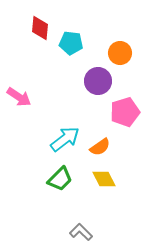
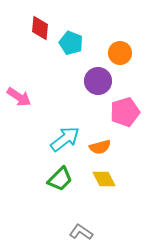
cyan pentagon: rotated 15 degrees clockwise
orange semicircle: rotated 20 degrees clockwise
gray L-shape: rotated 10 degrees counterclockwise
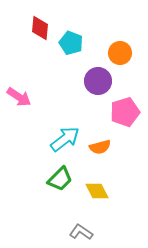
yellow diamond: moved 7 px left, 12 px down
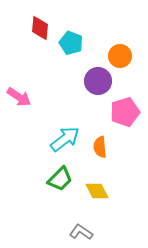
orange circle: moved 3 px down
orange semicircle: rotated 100 degrees clockwise
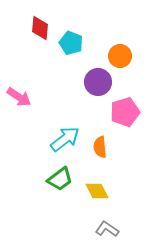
purple circle: moved 1 px down
green trapezoid: rotated 8 degrees clockwise
gray L-shape: moved 26 px right, 3 px up
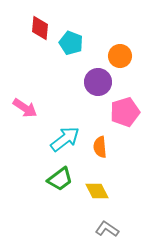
pink arrow: moved 6 px right, 11 px down
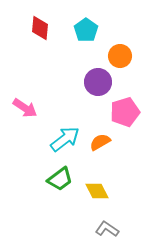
cyan pentagon: moved 15 px right, 13 px up; rotated 15 degrees clockwise
orange semicircle: moved 5 px up; rotated 65 degrees clockwise
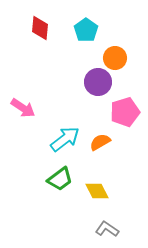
orange circle: moved 5 px left, 2 px down
pink arrow: moved 2 px left
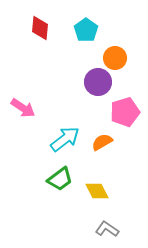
orange semicircle: moved 2 px right
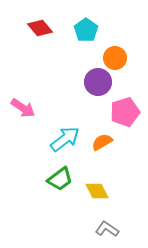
red diamond: rotated 45 degrees counterclockwise
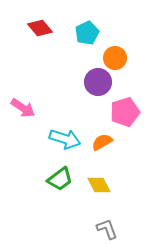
cyan pentagon: moved 1 px right, 3 px down; rotated 10 degrees clockwise
cyan arrow: rotated 56 degrees clockwise
yellow diamond: moved 2 px right, 6 px up
gray L-shape: rotated 35 degrees clockwise
